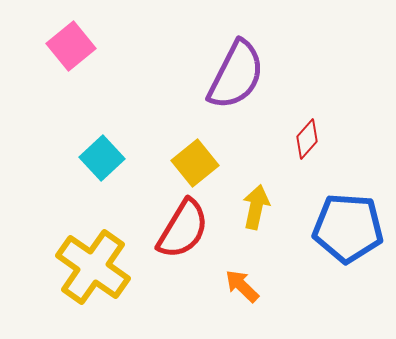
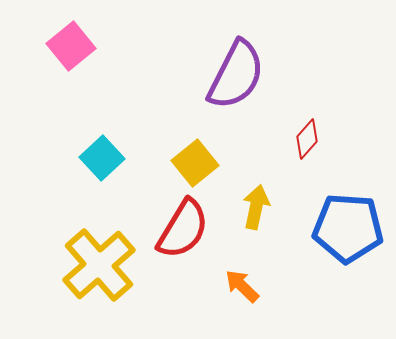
yellow cross: moved 6 px right, 2 px up; rotated 14 degrees clockwise
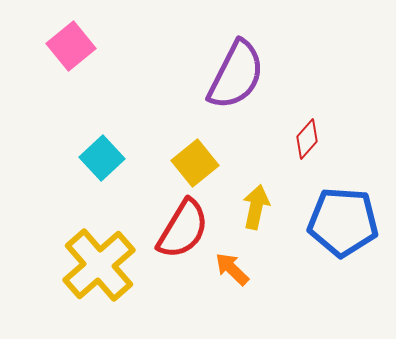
blue pentagon: moved 5 px left, 6 px up
orange arrow: moved 10 px left, 17 px up
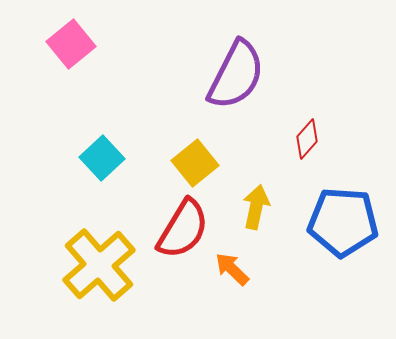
pink square: moved 2 px up
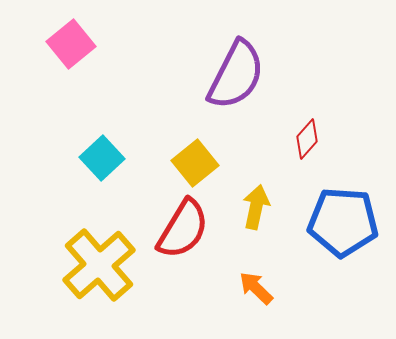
orange arrow: moved 24 px right, 19 px down
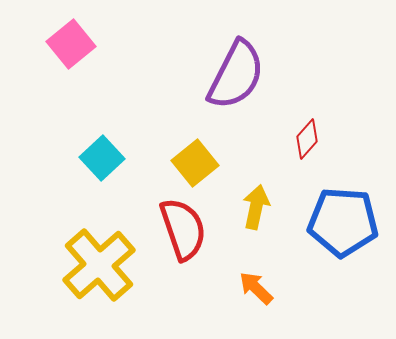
red semicircle: rotated 50 degrees counterclockwise
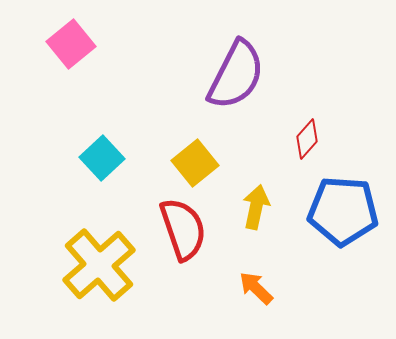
blue pentagon: moved 11 px up
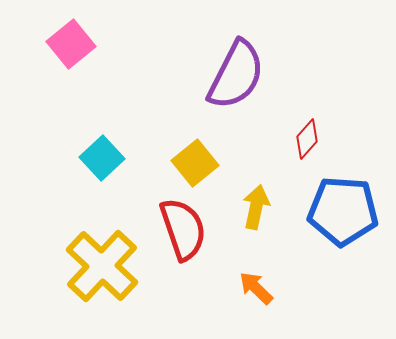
yellow cross: moved 3 px right, 1 px down; rotated 6 degrees counterclockwise
